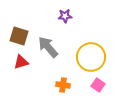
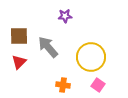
brown square: rotated 18 degrees counterclockwise
red triangle: moved 2 px left; rotated 28 degrees counterclockwise
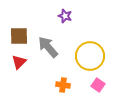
purple star: rotated 24 degrees clockwise
yellow circle: moved 1 px left, 1 px up
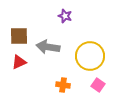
gray arrow: rotated 40 degrees counterclockwise
red triangle: rotated 21 degrees clockwise
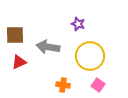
purple star: moved 13 px right, 8 px down
brown square: moved 4 px left, 1 px up
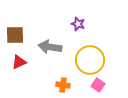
gray arrow: moved 2 px right
yellow circle: moved 4 px down
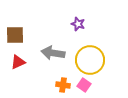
gray arrow: moved 3 px right, 6 px down
red triangle: moved 1 px left
pink square: moved 14 px left
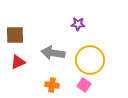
purple star: rotated 16 degrees counterclockwise
orange cross: moved 11 px left
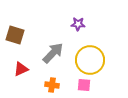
brown square: rotated 18 degrees clockwise
gray arrow: rotated 125 degrees clockwise
red triangle: moved 3 px right, 7 px down
pink square: rotated 32 degrees counterclockwise
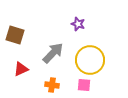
purple star: rotated 16 degrees clockwise
